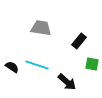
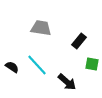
cyan line: rotated 30 degrees clockwise
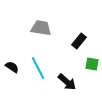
cyan line: moved 1 px right, 3 px down; rotated 15 degrees clockwise
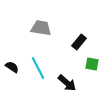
black rectangle: moved 1 px down
black arrow: moved 1 px down
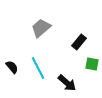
gray trapezoid: rotated 50 degrees counterclockwise
black semicircle: rotated 16 degrees clockwise
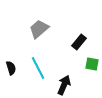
gray trapezoid: moved 2 px left, 1 px down
black semicircle: moved 1 px left, 1 px down; rotated 24 degrees clockwise
black arrow: moved 3 px left, 2 px down; rotated 108 degrees counterclockwise
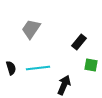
gray trapezoid: moved 8 px left; rotated 15 degrees counterclockwise
green square: moved 1 px left, 1 px down
cyan line: rotated 70 degrees counterclockwise
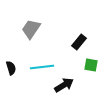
cyan line: moved 4 px right, 1 px up
black arrow: rotated 36 degrees clockwise
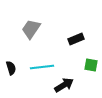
black rectangle: moved 3 px left, 3 px up; rotated 28 degrees clockwise
